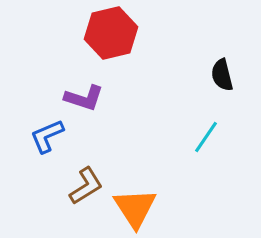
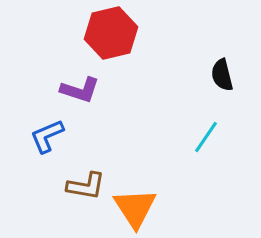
purple L-shape: moved 4 px left, 8 px up
brown L-shape: rotated 42 degrees clockwise
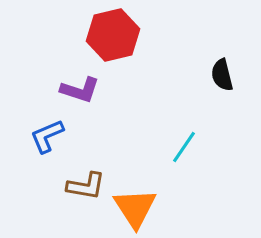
red hexagon: moved 2 px right, 2 px down
cyan line: moved 22 px left, 10 px down
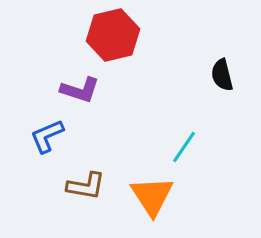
orange triangle: moved 17 px right, 12 px up
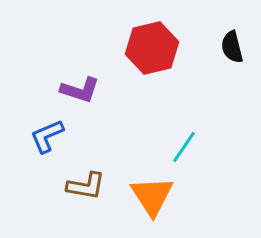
red hexagon: moved 39 px right, 13 px down
black semicircle: moved 10 px right, 28 px up
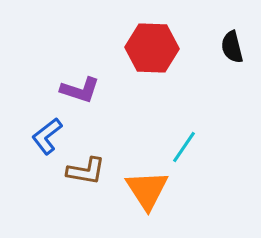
red hexagon: rotated 15 degrees clockwise
blue L-shape: rotated 15 degrees counterclockwise
brown L-shape: moved 15 px up
orange triangle: moved 5 px left, 6 px up
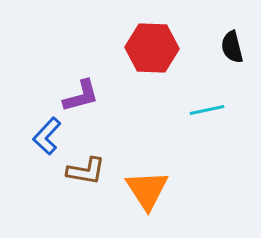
purple L-shape: moved 1 px right, 6 px down; rotated 33 degrees counterclockwise
blue L-shape: rotated 9 degrees counterclockwise
cyan line: moved 23 px right, 37 px up; rotated 44 degrees clockwise
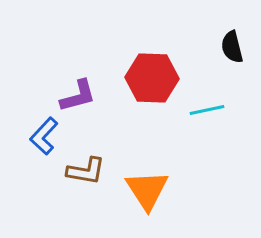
red hexagon: moved 30 px down
purple L-shape: moved 3 px left
blue L-shape: moved 3 px left
